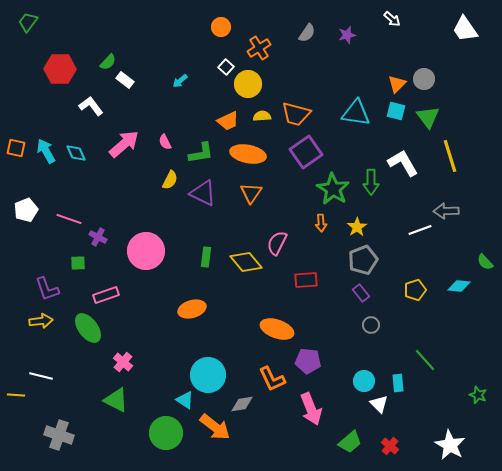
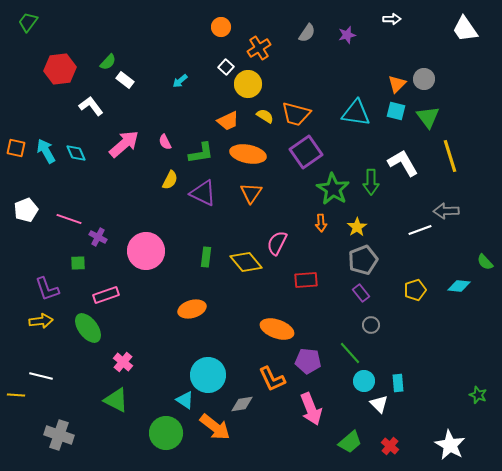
white arrow at (392, 19): rotated 42 degrees counterclockwise
red hexagon at (60, 69): rotated 8 degrees counterclockwise
yellow semicircle at (262, 116): moved 3 px right; rotated 36 degrees clockwise
green line at (425, 360): moved 75 px left, 7 px up
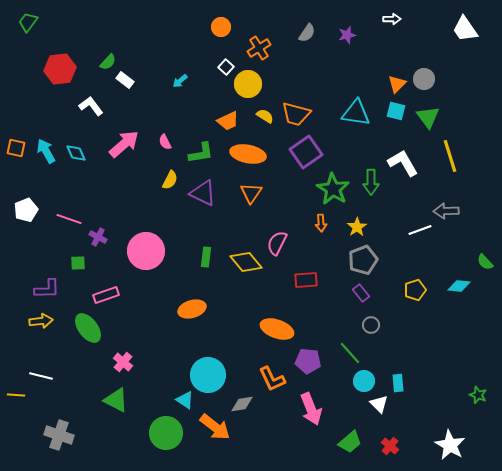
purple L-shape at (47, 289): rotated 72 degrees counterclockwise
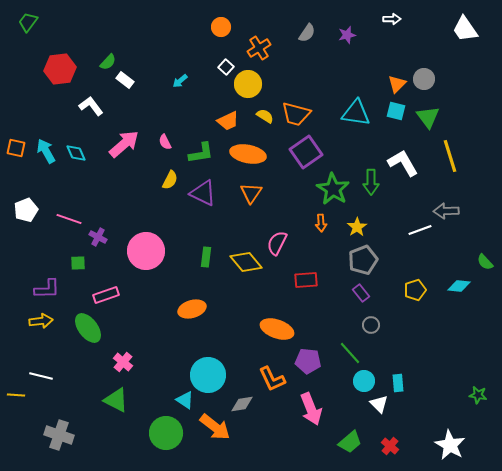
green star at (478, 395): rotated 12 degrees counterclockwise
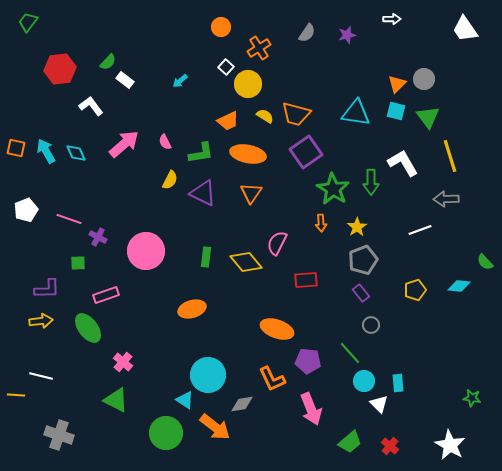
gray arrow at (446, 211): moved 12 px up
green star at (478, 395): moved 6 px left, 3 px down
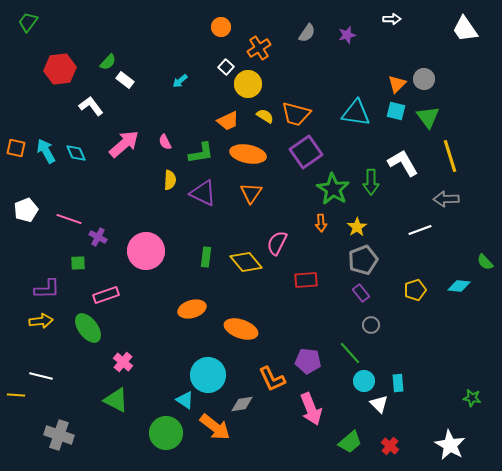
yellow semicircle at (170, 180): rotated 24 degrees counterclockwise
orange ellipse at (277, 329): moved 36 px left
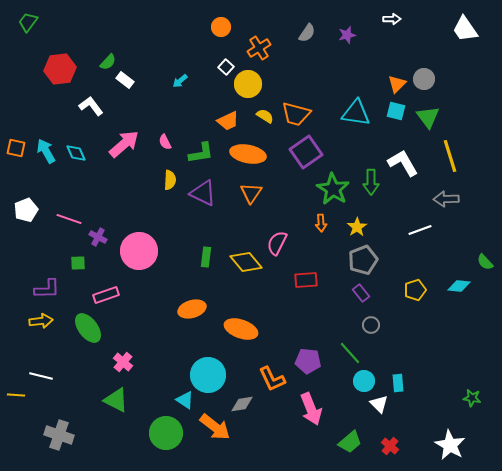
pink circle at (146, 251): moved 7 px left
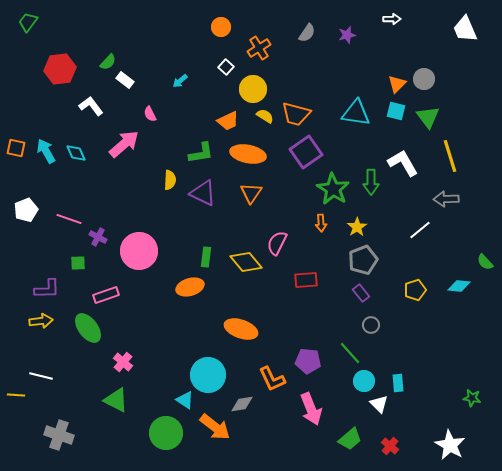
white trapezoid at (465, 29): rotated 12 degrees clockwise
yellow circle at (248, 84): moved 5 px right, 5 px down
pink semicircle at (165, 142): moved 15 px left, 28 px up
white line at (420, 230): rotated 20 degrees counterclockwise
orange ellipse at (192, 309): moved 2 px left, 22 px up
green trapezoid at (350, 442): moved 3 px up
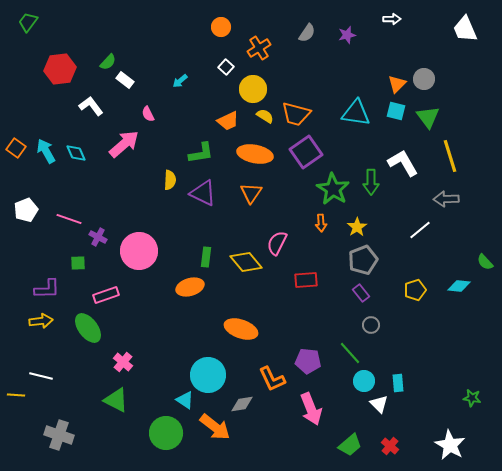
pink semicircle at (150, 114): moved 2 px left
orange square at (16, 148): rotated 24 degrees clockwise
orange ellipse at (248, 154): moved 7 px right
green trapezoid at (350, 439): moved 6 px down
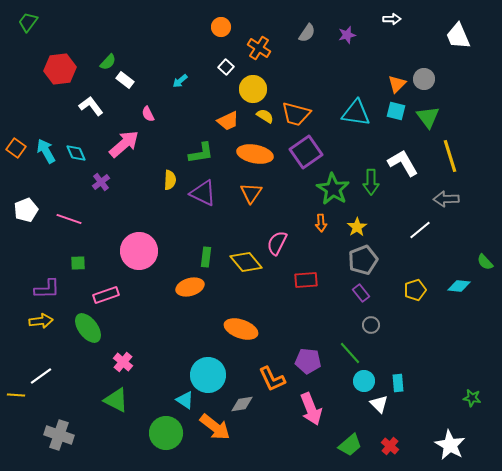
white trapezoid at (465, 29): moved 7 px left, 7 px down
orange cross at (259, 48): rotated 25 degrees counterclockwise
purple cross at (98, 237): moved 3 px right, 55 px up; rotated 24 degrees clockwise
white line at (41, 376): rotated 50 degrees counterclockwise
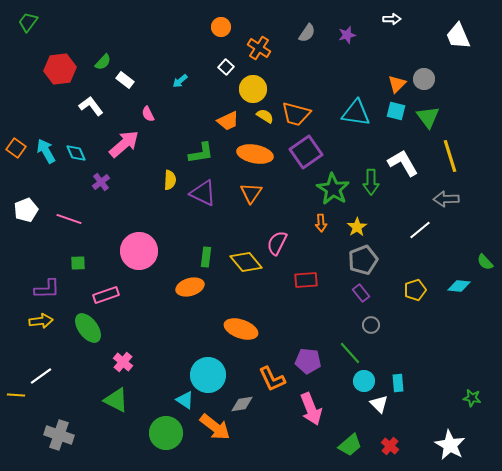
green semicircle at (108, 62): moved 5 px left
